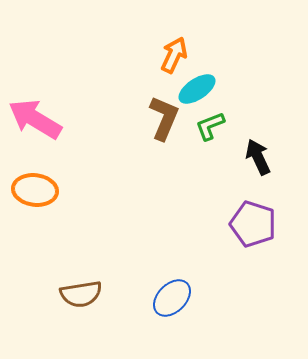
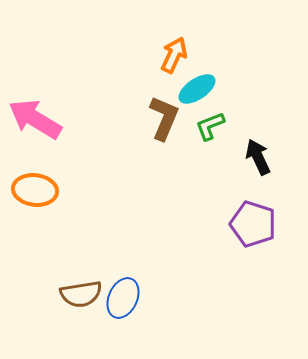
blue ellipse: moved 49 px left; rotated 21 degrees counterclockwise
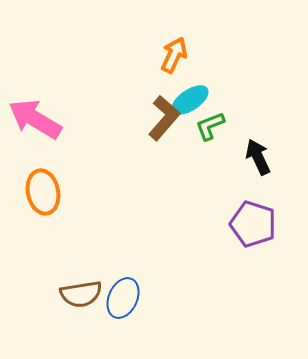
cyan ellipse: moved 7 px left, 11 px down
brown L-shape: rotated 18 degrees clockwise
orange ellipse: moved 8 px right, 2 px down; rotated 72 degrees clockwise
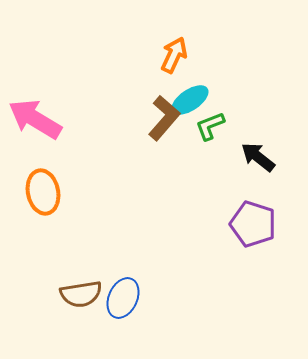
black arrow: rotated 27 degrees counterclockwise
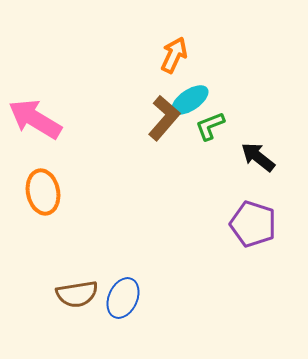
brown semicircle: moved 4 px left
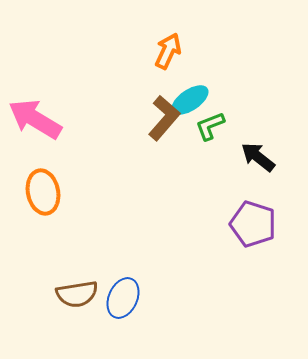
orange arrow: moved 6 px left, 4 px up
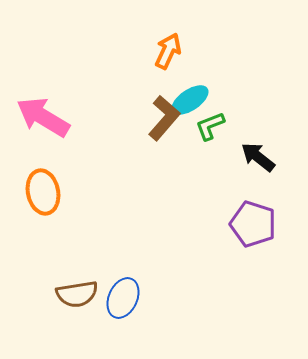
pink arrow: moved 8 px right, 2 px up
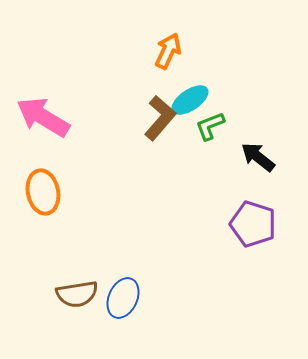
brown L-shape: moved 4 px left
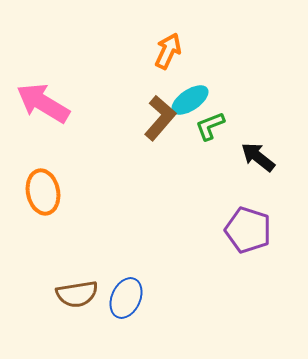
pink arrow: moved 14 px up
purple pentagon: moved 5 px left, 6 px down
blue ellipse: moved 3 px right
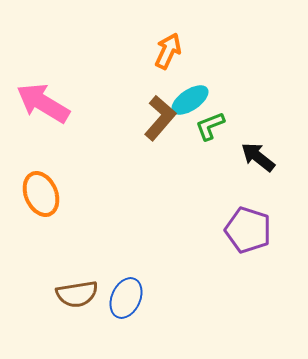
orange ellipse: moved 2 px left, 2 px down; rotated 12 degrees counterclockwise
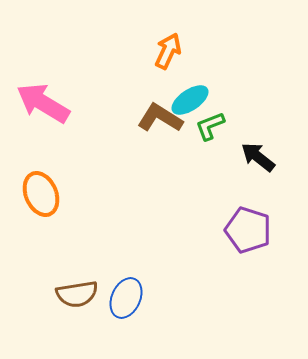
brown L-shape: rotated 99 degrees counterclockwise
